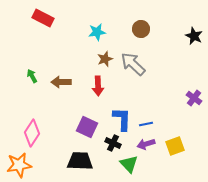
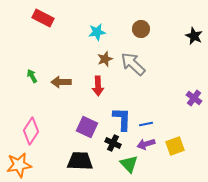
pink diamond: moved 1 px left, 2 px up
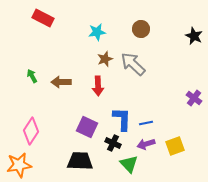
blue line: moved 1 px up
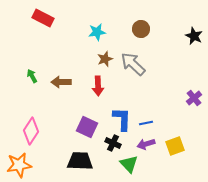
purple cross: rotated 14 degrees clockwise
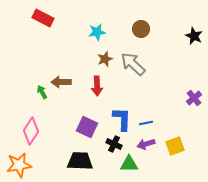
green arrow: moved 10 px right, 16 px down
red arrow: moved 1 px left
black cross: moved 1 px right, 1 px down
green triangle: rotated 48 degrees counterclockwise
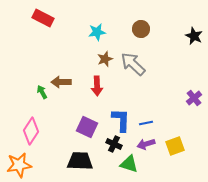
blue L-shape: moved 1 px left, 1 px down
green triangle: rotated 18 degrees clockwise
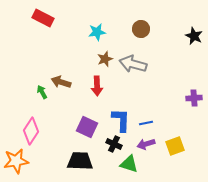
gray arrow: rotated 28 degrees counterclockwise
brown arrow: rotated 18 degrees clockwise
purple cross: rotated 35 degrees clockwise
orange star: moved 3 px left, 4 px up
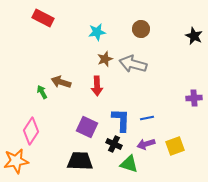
blue line: moved 1 px right, 5 px up
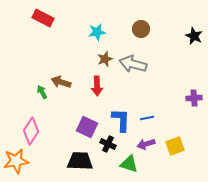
black cross: moved 6 px left
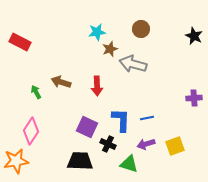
red rectangle: moved 23 px left, 24 px down
brown star: moved 5 px right, 10 px up
green arrow: moved 6 px left
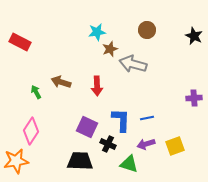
brown circle: moved 6 px right, 1 px down
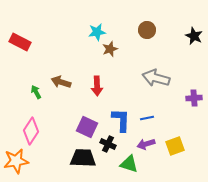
gray arrow: moved 23 px right, 14 px down
black trapezoid: moved 3 px right, 3 px up
